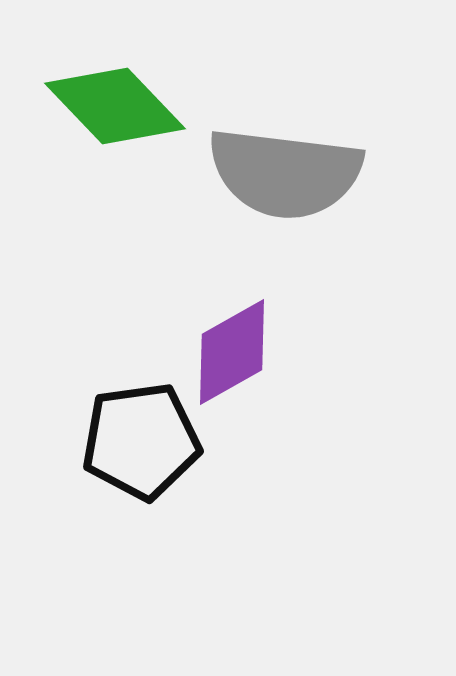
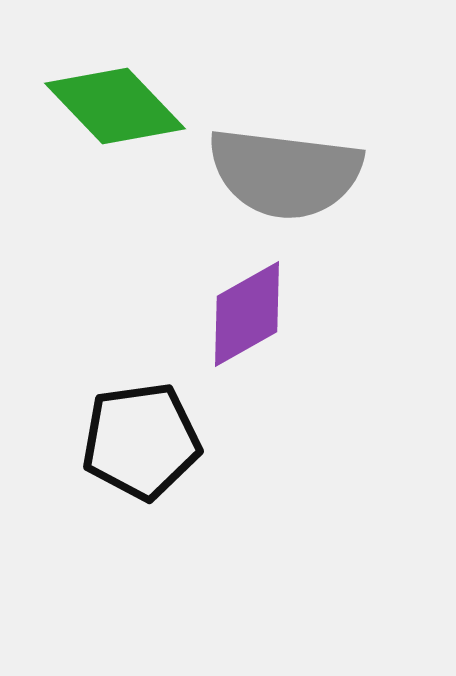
purple diamond: moved 15 px right, 38 px up
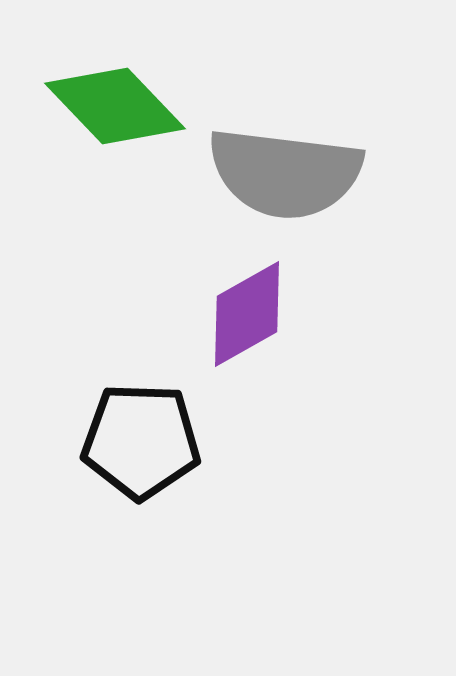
black pentagon: rotated 10 degrees clockwise
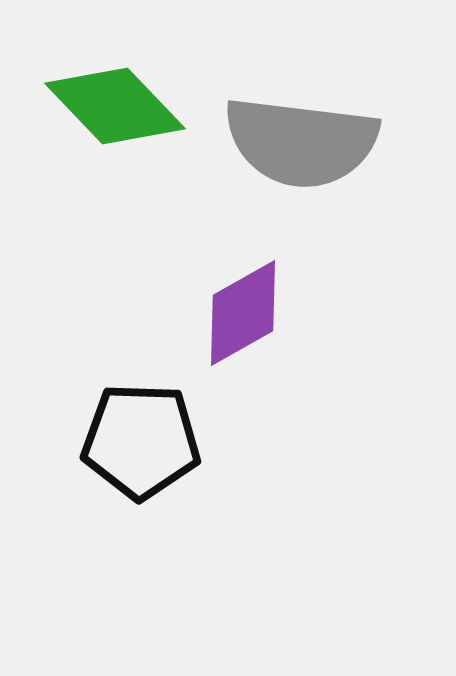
gray semicircle: moved 16 px right, 31 px up
purple diamond: moved 4 px left, 1 px up
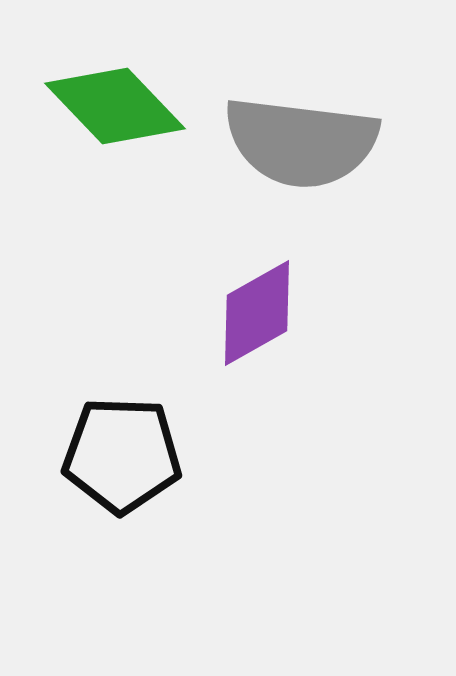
purple diamond: moved 14 px right
black pentagon: moved 19 px left, 14 px down
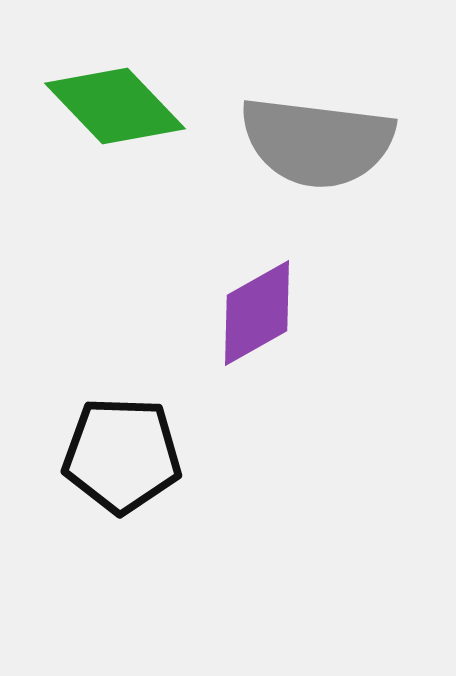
gray semicircle: moved 16 px right
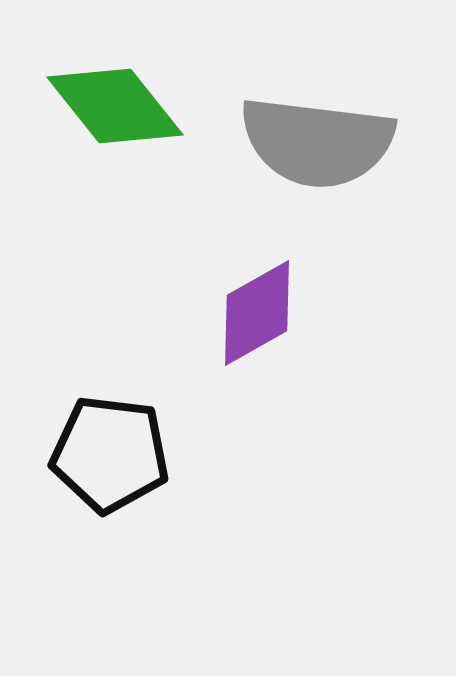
green diamond: rotated 5 degrees clockwise
black pentagon: moved 12 px left, 1 px up; rotated 5 degrees clockwise
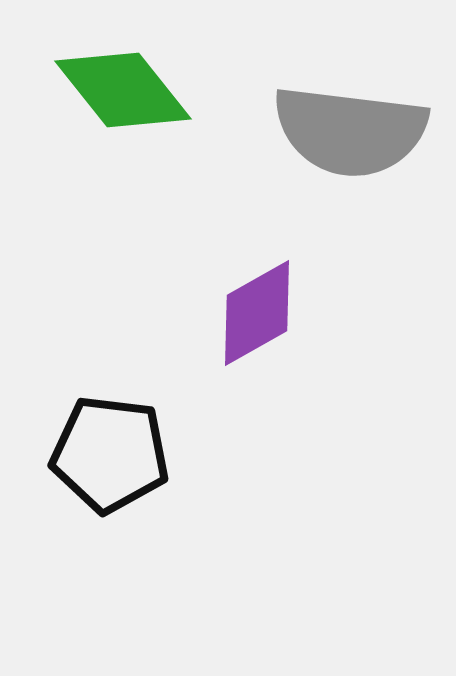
green diamond: moved 8 px right, 16 px up
gray semicircle: moved 33 px right, 11 px up
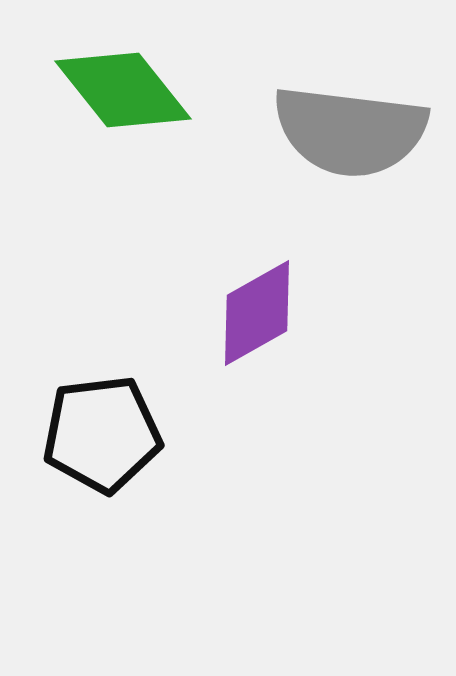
black pentagon: moved 8 px left, 20 px up; rotated 14 degrees counterclockwise
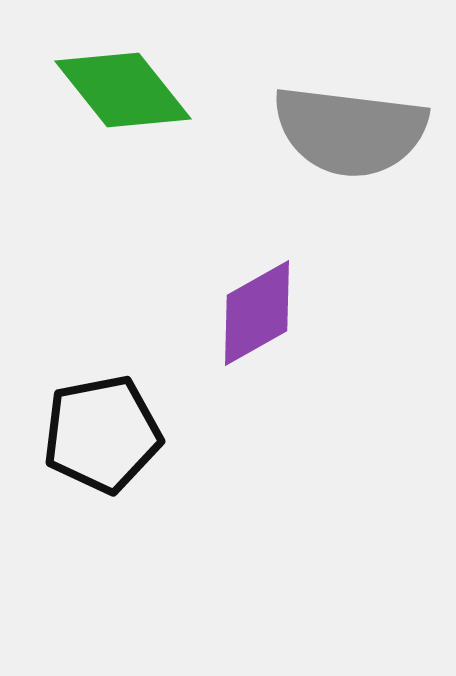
black pentagon: rotated 4 degrees counterclockwise
